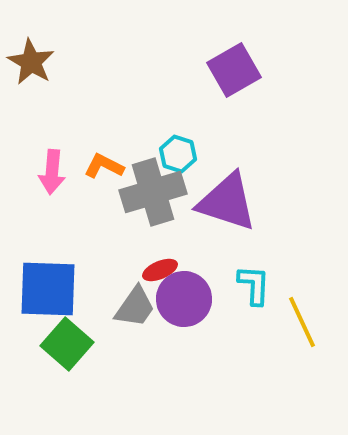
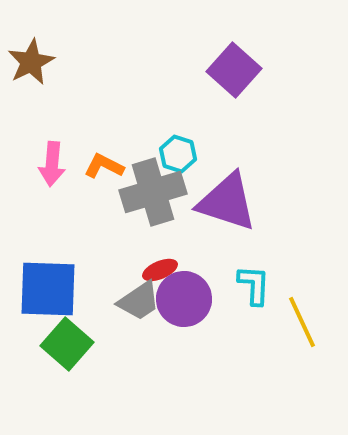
brown star: rotated 15 degrees clockwise
purple square: rotated 18 degrees counterclockwise
pink arrow: moved 8 px up
gray trapezoid: moved 4 px right, 6 px up; rotated 21 degrees clockwise
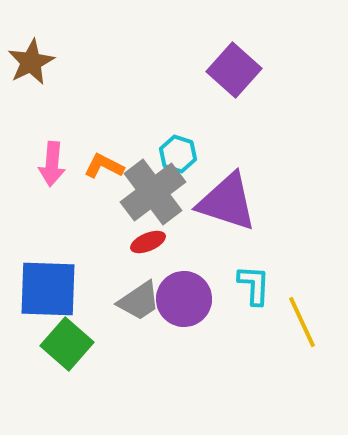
gray cross: rotated 20 degrees counterclockwise
red ellipse: moved 12 px left, 28 px up
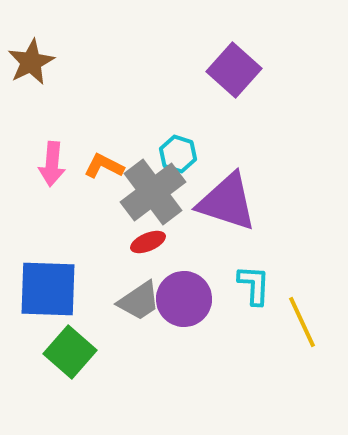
green square: moved 3 px right, 8 px down
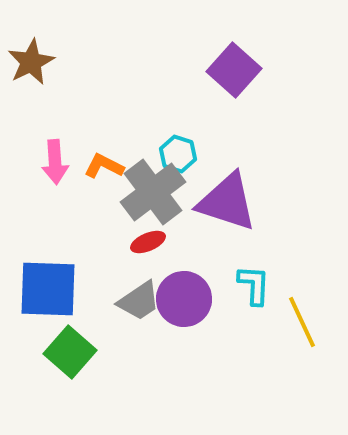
pink arrow: moved 3 px right, 2 px up; rotated 9 degrees counterclockwise
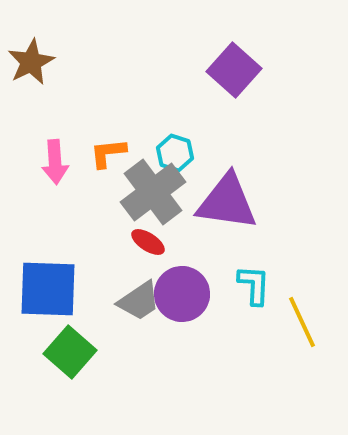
cyan hexagon: moved 3 px left, 1 px up
orange L-shape: moved 4 px right, 13 px up; rotated 33 degrees counterclockwise
purple triangle: rotated 10 degrees counterclockwise
red ellipse: rotated 56 degrees clockwise
purple circle: moved 2 px left, 5 px up
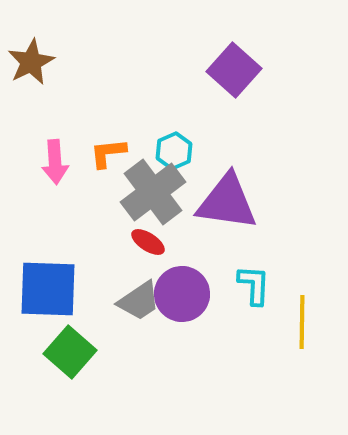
cyan hexagon: moved 1 px left, 2 px up; rotated 18 degrees clockwise
yellow line: rotated 26 degrees clockwise
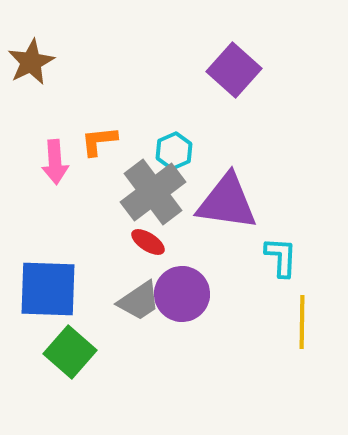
orange L-shape: moved 9 px left, 12 px up
cyan L-shape: moved 27 px right, 28 px up
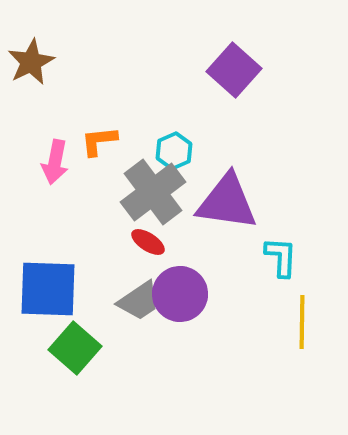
pink arrow: rotated 15 degrees clockwise
purple circle: moved 2 px left
green square: moved 5 px right, 4 px up
